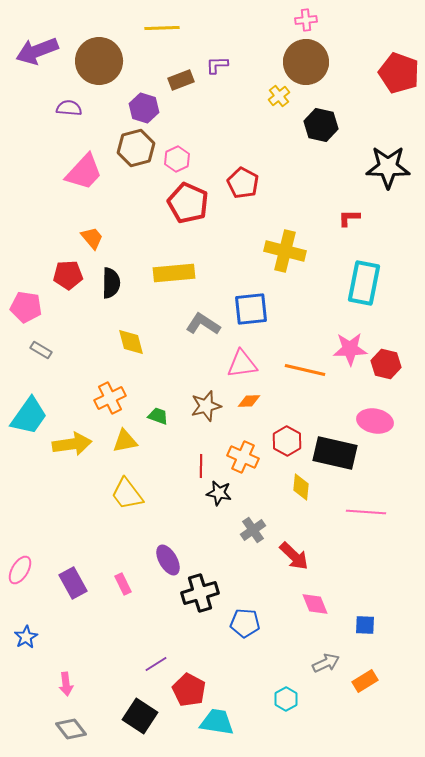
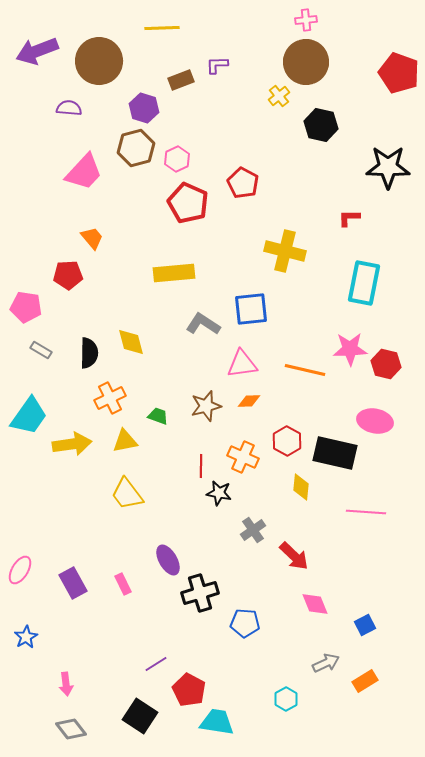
black semicircle at (111, 283): moved 22 px left, 70 px down
blue square at (365, 625): rotated 30 degrees counterclockwise
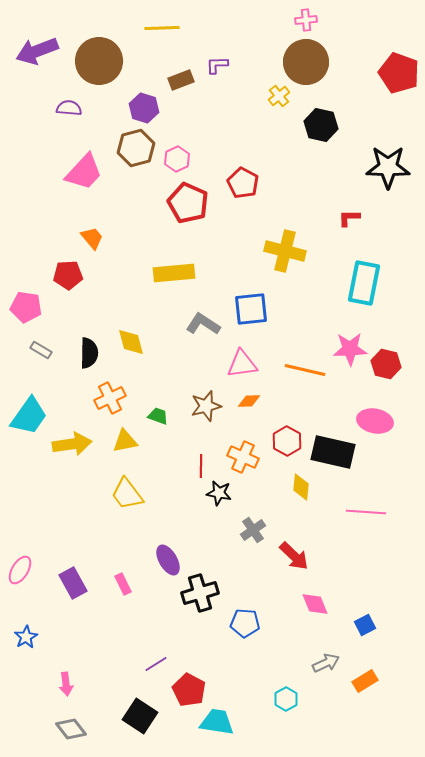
black rectangle at (335, 453): moved 2 px left, 1 px up
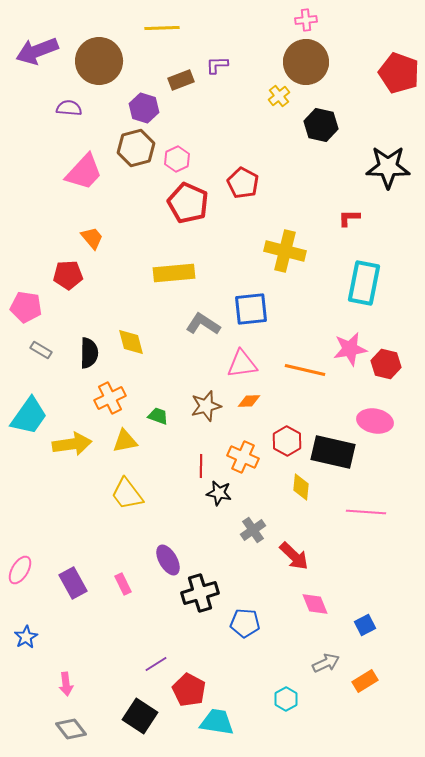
pink star at (350, 349): rotated 8 degrees counterclockwise
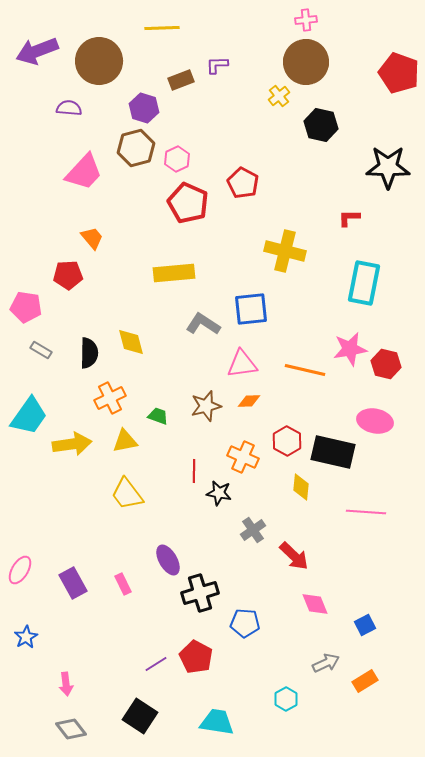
red line at (201, 466): moved 7 px left, 5 px down
red pentagon at (189, 690): moved 7 px right, 33 px up
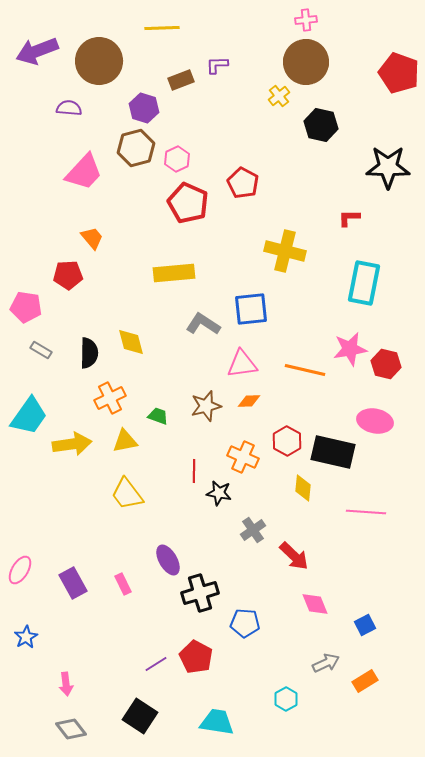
yellow diamond at (301, 487): moved 2 px right, 1 px down
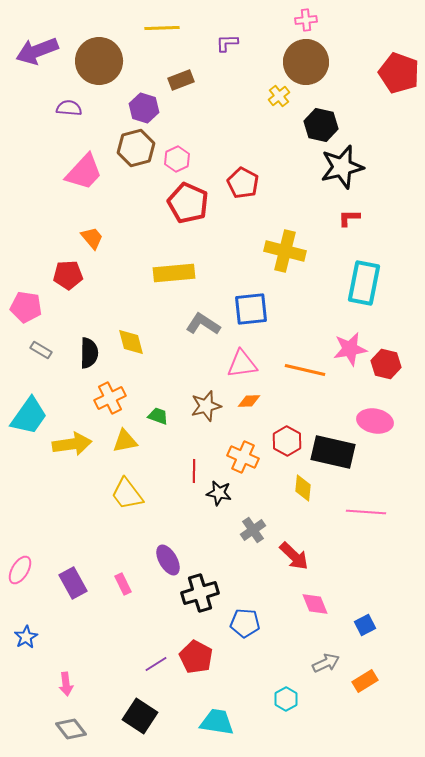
purple L-shape at (217, 65): moved 10 px right, 22 px up
black star at (388, 167): moved 46 px left; rotated 15 degrees counterclockwise
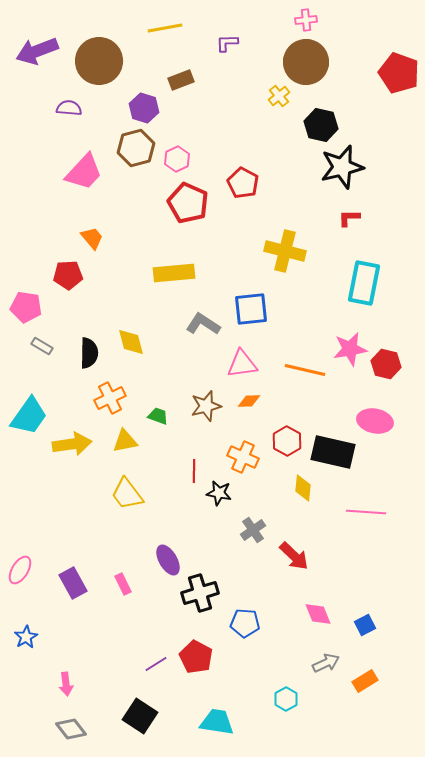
yellow line at (162, 28): moved 3 px right; rotated 8 degrees counterclockwise
gray rectangle at (41, 350): moved 1 px right, 4 px up
pink diamond at (315, 604): moved 3 px right, 10 px down
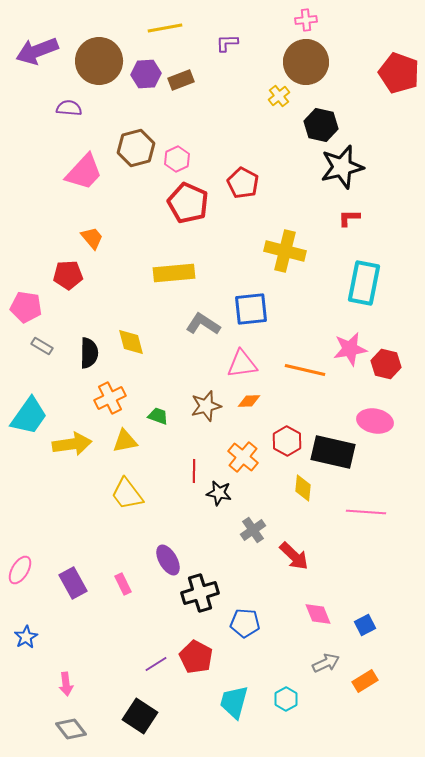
purple hexagon at (144, 108): moved 2 px right, 34 px up; rotated 20 degrees counterclockwise
orange cross at (243, 457): rotated 16 degrees clockwise
cyan trapezoid at (217, 722): moved 17 px right, 20 px up; rotated 84 degrees counterclockwise
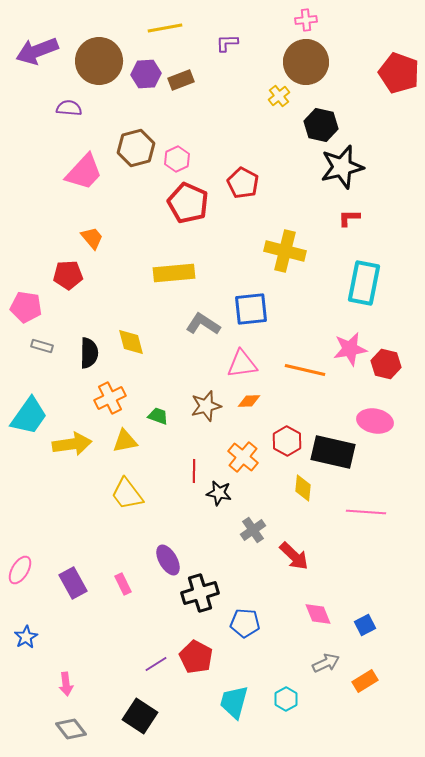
gray rectangle at (42, 346): rotated 15 degrees counterclockwise
